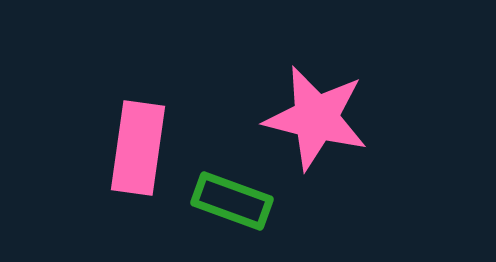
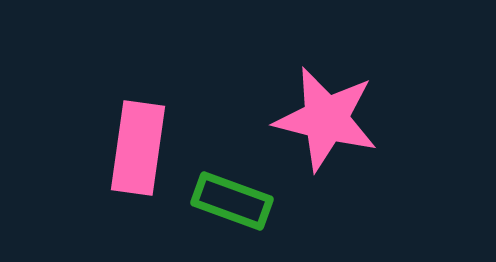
pink star: moved 10 px right, 1 px down
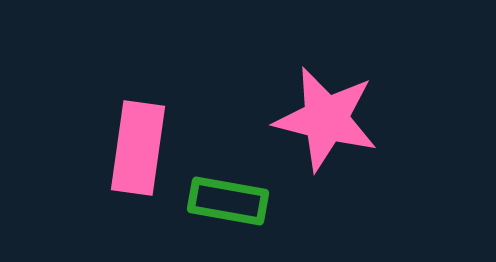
green rectangle: moved 4 px left; rotated 10 degrees counterclockwise
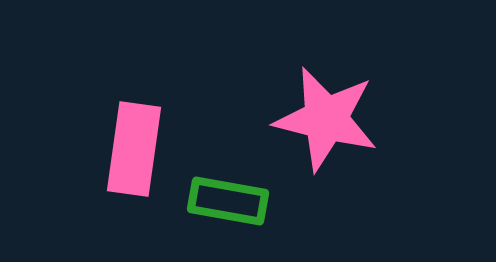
pink rectangle: moved 4 px left, 1 px down
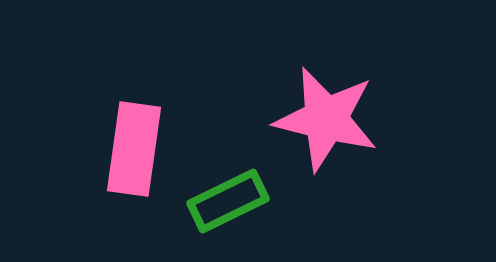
green rectangle: rotated 36 degrees counterclockwise
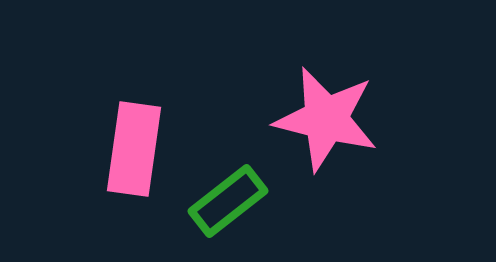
green rectangle: rotated 12 degrees counterclockwise
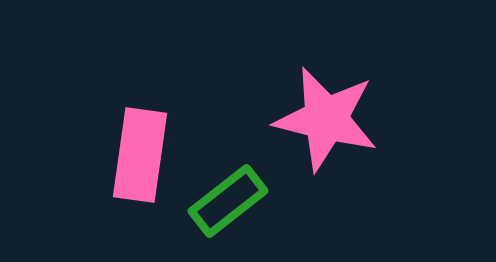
pink rectangle: moved 6 px right, 6 px down
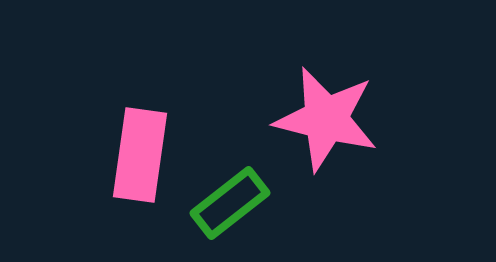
green rectangle: moved 2 px right, 2 px down
